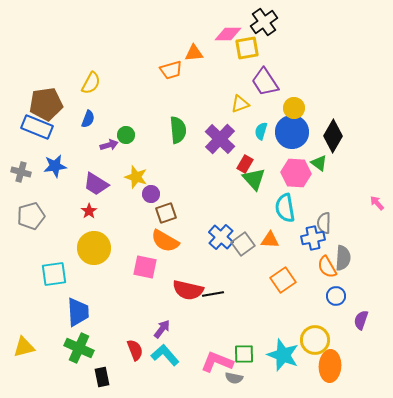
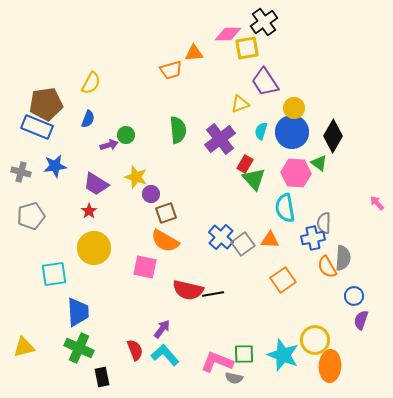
purple cross at (220, 139): rotated 8 degrees clockwise
blue circle at (336, 296): moved 18 px right
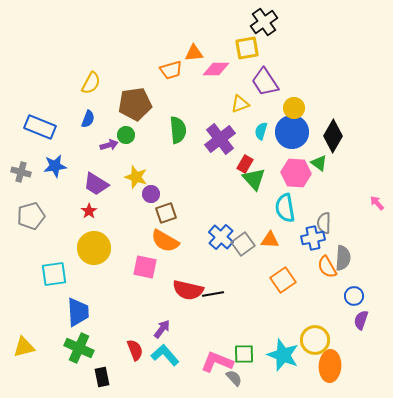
pink diamond at (228, 34): moved 12 px left, 35 px down
brown pentagon at (46, 104): moved 89 px right
blue rectangle at (37, 127): moved 3 px right
gray semicircle at (234, 378): rotated 144 degrees counterclockwise
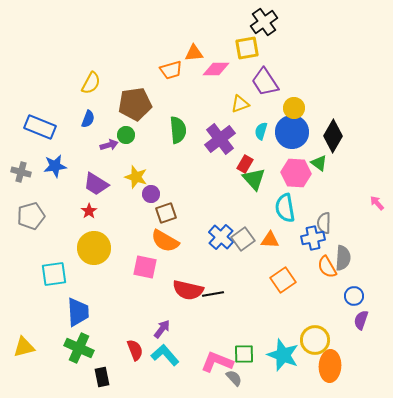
gray square at (243, 244): moved 5 px up
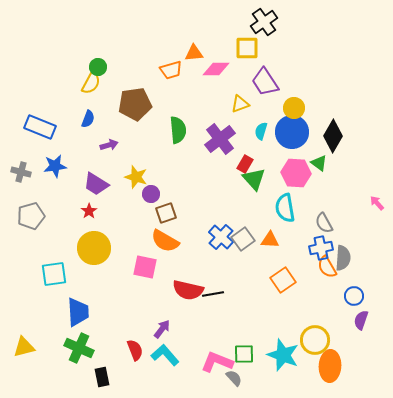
yellow square at (247, 48): rotated 10 degrees clockwise
green circle at (126, 135): moved 28 px left, 68 px up
gray semicircle at (324, 223): rotated 30 degrees counterclockwise
blue cross at (313, 238): moved 8 px right, 10 px down
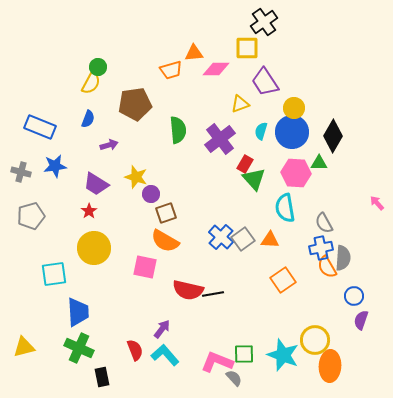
green triangle at (319, 163): rotated 36 degrees counterclockwise
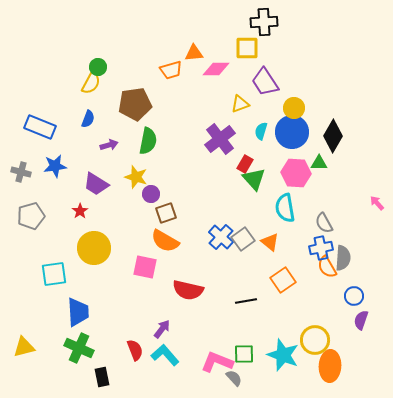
black cross at (264, 22): rotated 32 degrees clockwise
green semicircle at (178, 130): moved 30 px left, 11 px down; rotated 16 degrees clockwise
red star at (89, 211): moved 9 px left
orange triangle at (270, 240): moved 2 px down; rotated 36 degrees clockwise
black line at (213, 294): moved 33 px right, 7 px down
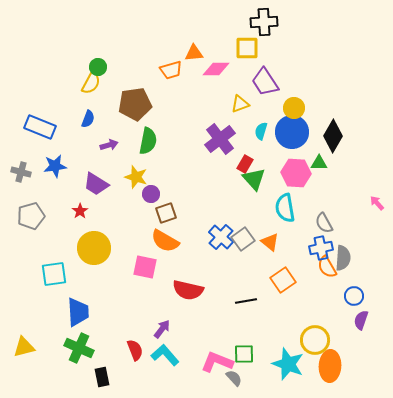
cyan star at (283, 355): moved 5 px right, 9 px down
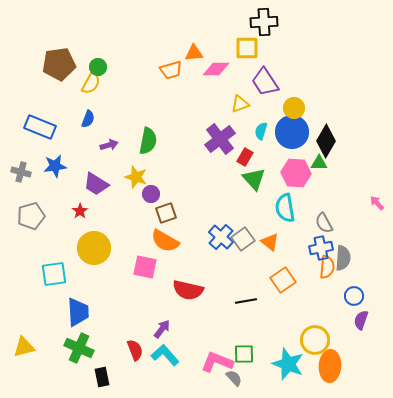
brown pentagon at (135, 104): moved 76 px left, 40 px up
black diamond at (333, 136): moved 7 px left, 5 px down
red rectangle at (245, 164): moved 7 px up
orange semicircle at (327, 267): rotated 145 degrees counterclockwise
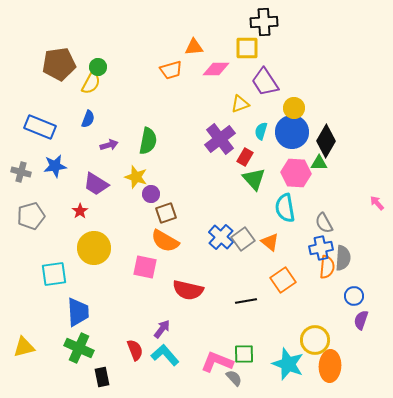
orange triangle at (194, 53): moved 6 px up
